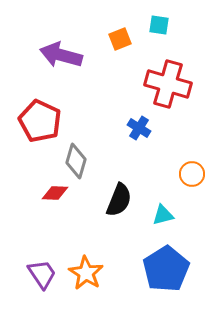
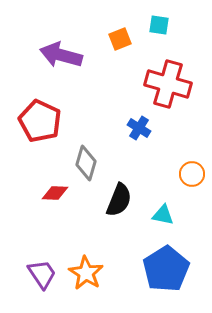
gray diamond: moved 10 px right, 2 px down
cyan triangle: rotated 25 degrees clockwise
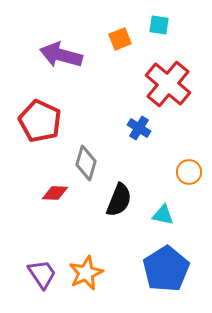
red cross: rotated 24 degrees clockwise
orange circle: moved 3 px left, 2 px up
orange star: rotated 16 degrees clockwise
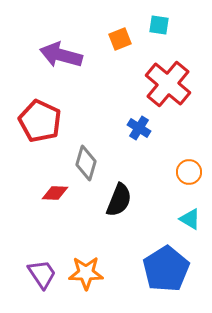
cyan triangle: moved 27 px right, 4 px down; rotated 20 degrees clockwise
orange star: rotated 24 degrees clockwise
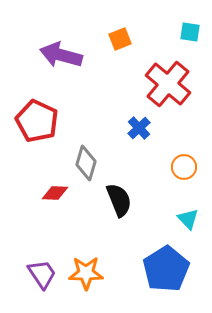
cyan square: moved 31 px right, 7 px down
red pentagon: moved 3 px left
blue cross: rotated 15 degrees clockwise
orange circle: moved 5 px left, 5 px up
black semicircle: rotated 44 degrees counterclockwise
cyan triangle: moved 2 px left; rotated 15 degrees clockwise
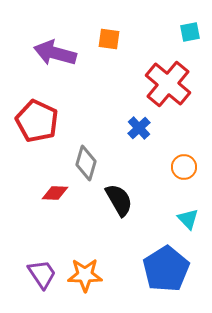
cyan square: rotated 20 degrees counterclockwise
orange square: moved 11 px left; rotated 30 degrees clockwise
purple arrow: moved 6 px left, 2 px up
black semicircle: rotated 8 degrees counterclockwise
orange star: moved 1 px left, 2 px down
